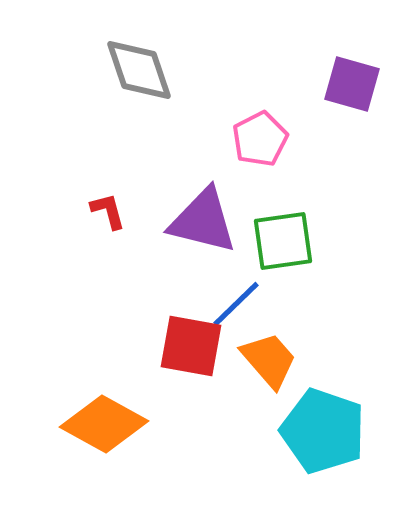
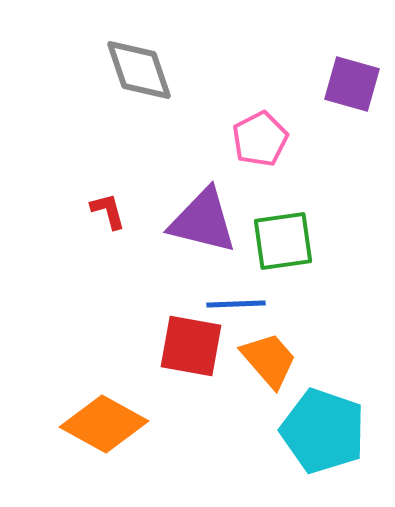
blue line: rotated 42 degrees clockwise
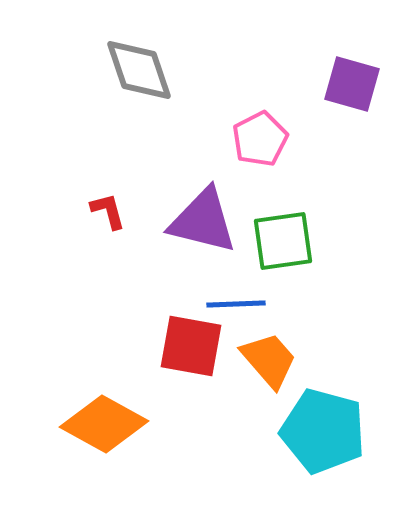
cyan pentagon: rotated 4 degrees counterclockwise
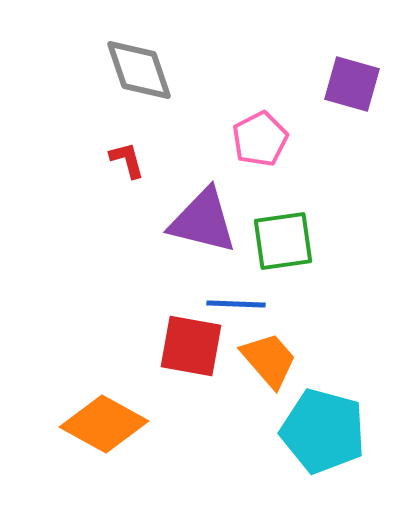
red L-shape: moved 19 px right, 51 px up
blue line: rotated 4 degrees clockwise
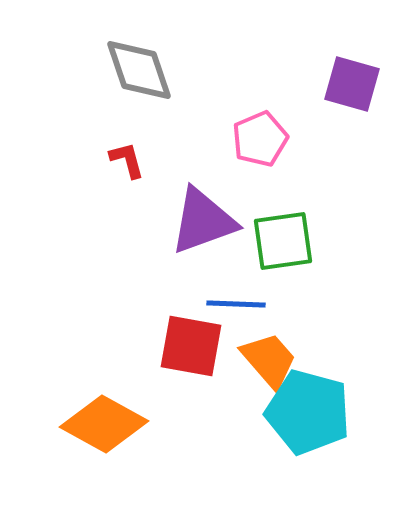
pink pentagon: rotated 4 degrees clockwise
purple triangle: rotated 34 degrees counterclockwise
cyan pentagon: moved 15 px left, 19 px up
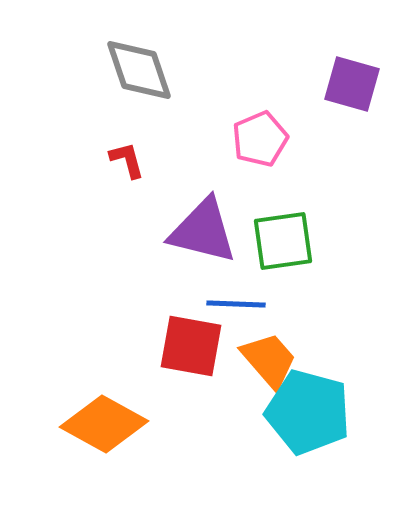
purple triangle: moved 10 px down; rotated 34 degrees clockwise
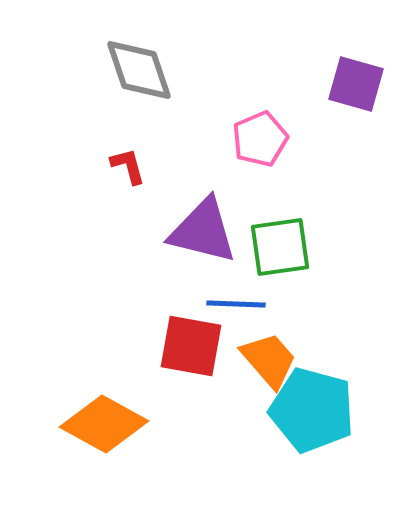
purple square: moved 4 px right
red L-shape: moved 1 px right, 6 px down
green square: moved 3 px left, 6 px down
cyan pentagon: moved 4 px right, 2 px up
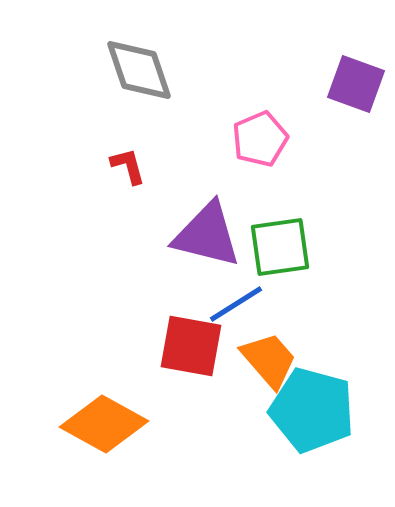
purple square: rotated 4 degrees clockwise
purple triangle: moved 4 px right, 4 px down
blue line: rotated 34 degrees counterclockwise
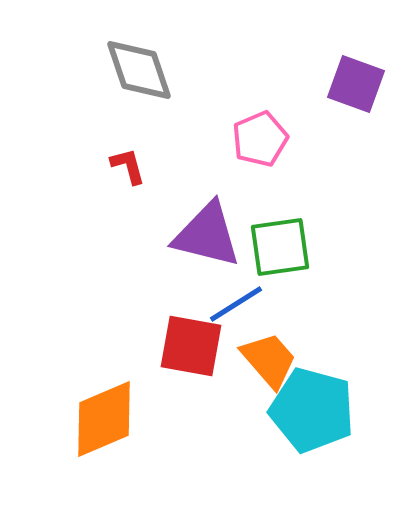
orange diamond: moved 5 px up; rotated 52 degrees counterclockwise
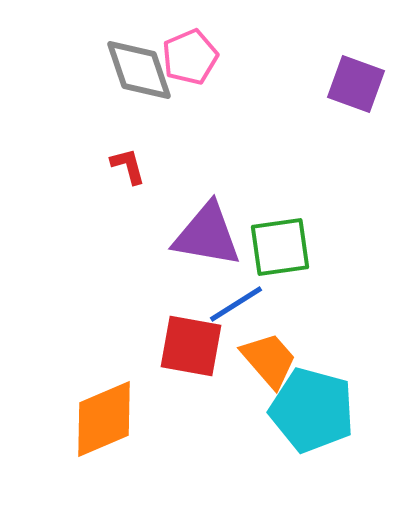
pink pentagon: moved 70 px left, 82 px up
purple triangle: rotated 4 degrees counterclockwise
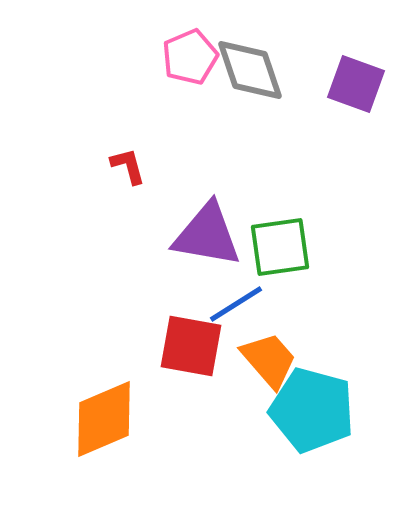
gray diamond: moved 111 px right
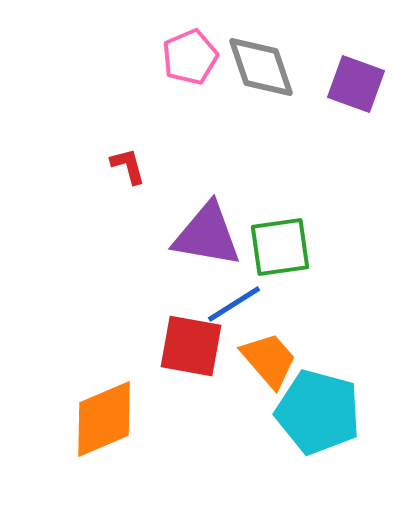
gray diamond: moved 11 px right, 3 px up
blue line: moved 2 px left
cyan pentagon: moved 6 px right, 2 px down
